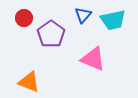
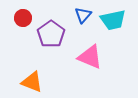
red circle: moved 1 px left
pink triangle: moved 3 px left, 2 px up
orange triangle: moved 3 px right
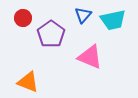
orange triangle: moved 4 px left
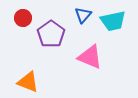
cyan trapezoid: moved 1 px down
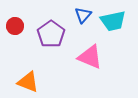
red circle: moved 8 px left, 8 px down
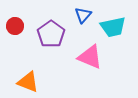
cyan trapezoid: moved 6 px down
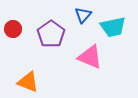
red circle: moved 2 px left, 3 px down
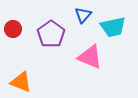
orange triangle: moved 7 px left
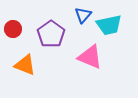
cyan trapezoid: moved 4 px left, 2 px up
orange triangle: moved 4 px right, 17 px up
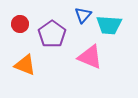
cyan trapezoid: rotated 16 degrees clockwise
red circle: moved 7 px right, 5 px up
purple pentagon: moved 1 px right
